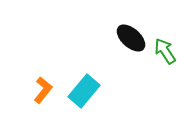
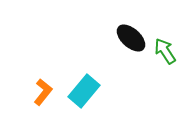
orange L-shape: moved 2 px down
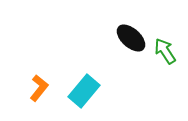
orange L-shape: moved 4 px left, 4 px up
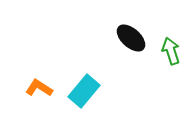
green arrow: moved 6 px right; rotated 16 degrees clockwise
orange L-shape: rotated 96 degrees counterclockwise
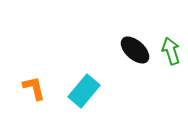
black ellipse: moved 4 px right, 12 px down
orange L-shape: moved 5 px left; rotated 44 degrees clockwise
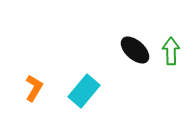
green arrow: rotated 16 degrees clockwise
orange L-shape: rotated 44 degrees clockwise
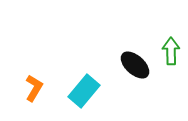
black ellipse: moved 15 px down
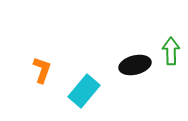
black ellipse: rotated 56 degrees counterclockwise
orange L-shape: moved 8 px right, 18 px up; rotated 12 degrees counterclockwise
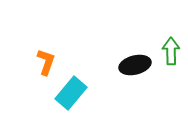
orange L-shape: moved 4 px right, 8 px up
cyan rectangle: moved 13 px left, 2 px down
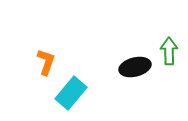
green arrow: moved 2 px left
black ellipse: moved 2 px down
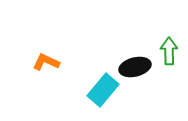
orange L-shape: rotated 84 degrees counterclockwise
cyan rectangle: moved 32 px right, 3 px up
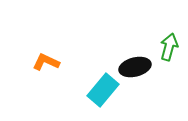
green arrow: moved 4 px up; rotated 16 degrees clockwise
